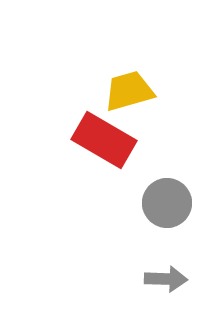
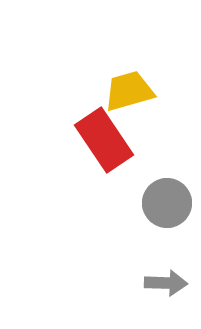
red rectangle: rotated 26 degrees clockwise
gray arrow: moved 4 px down
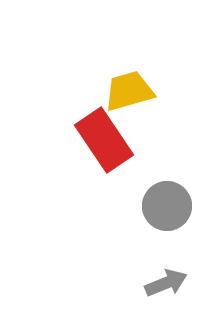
gray circle: moved 3 px down
gray arrow: rotated 24 degrees counterclockwise
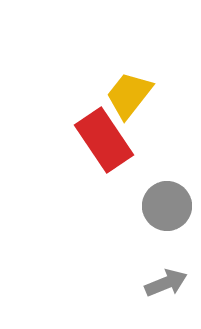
yellow trapezoid: moved 4 px down; rotated 36 degrees counterclockwise
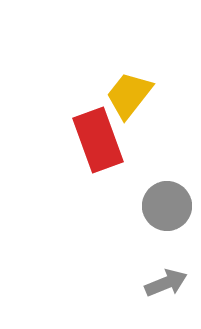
red rectangle: moved 6 px left; rotated 14 degrees clockwise
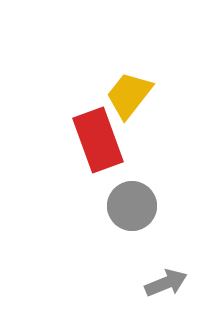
gray circle: moved 35 px left
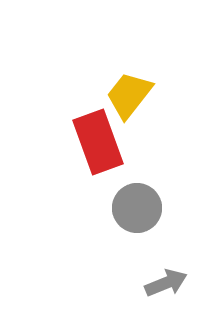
red rectangle: moved 2 px down
gray circle: moved 5 px right, 2 px down
